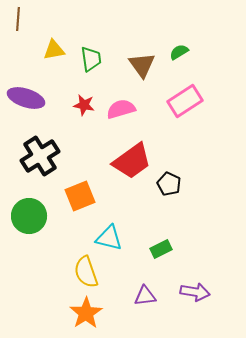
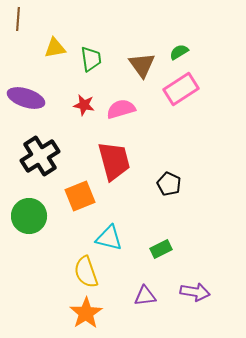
yellow triangle: moved 1 px right, 2 px up
pink rectangle: moved 4 px left, 12 px up
red trapezoid: moved 18 px left; rotated 69 degrees counterclockwise
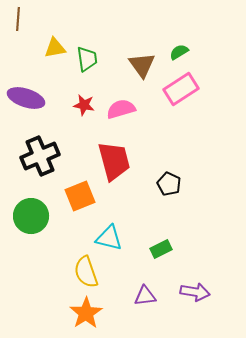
green trapezoid: moved 4 px left
black cross: rotated 9 degrees clockwise
green circle: moved 2 px right
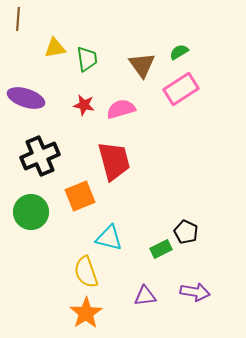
black pentagon: moved 17 px right, 48 px down
green circle: moved 4 px up
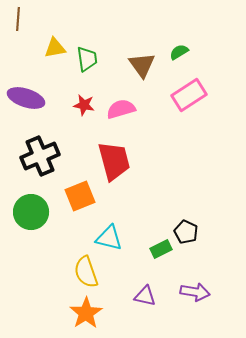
pink rectangle: moved 8 px right, 6 px down
purple triangle: rotated 20 degrees clockwise
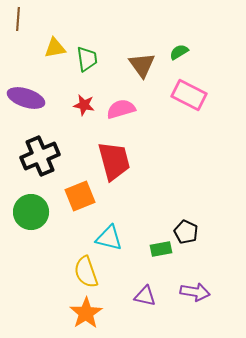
pink rectangle: rotated 60 degrees clockwise
green rectangle: rotated 15 degrees clockwise
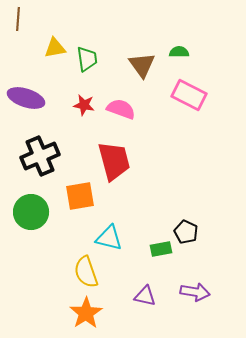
green semicircle: rotated 30 degrees clockwise
pink semicircle: rotated 36 degrees clockwise
orange square: rotated 12 degrees clockwise
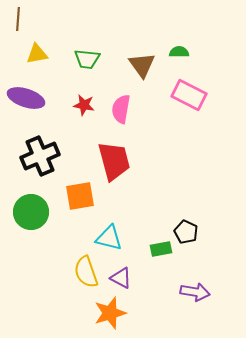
yellow triangle: moved 18 px left, 6 px down
green trapezoid: rotated 104 degrees clockwise
pink semicircle: rotated 100 degrees counterclockwise
purple triangle: moved 24 px left, 18 px up; rotated 15 degrees clockwise
orange star: moved 24 px right; rotated 16 degrees clockwise
